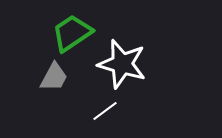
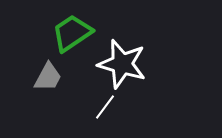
gray trapezoid: moved 6 px left
white line: moved 4 px up; rotated 16 degrees counterclockwise
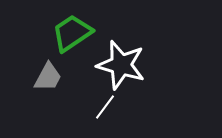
white star: moved 1 px left, 1 px down
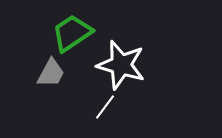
gray trapezoid: moved 3 px right, 4 px up
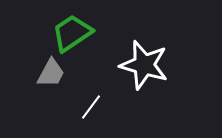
white star: moved 23 px right
white line: moved 14 px left
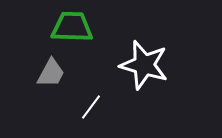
green trapezoid: moved 6 px up; rotated 36 degrees clockwise
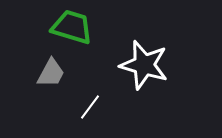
green trapezoid: rotated 15 degrees clockwise
white line: moved 1 px left
